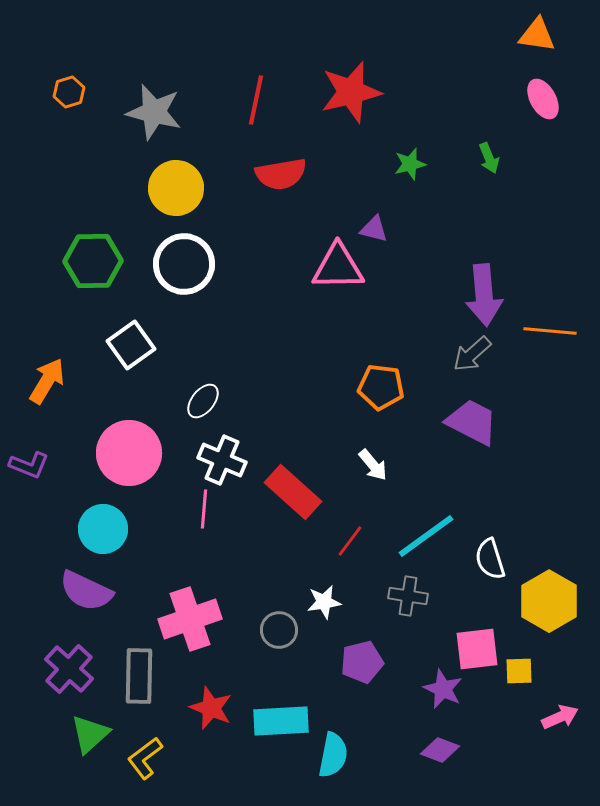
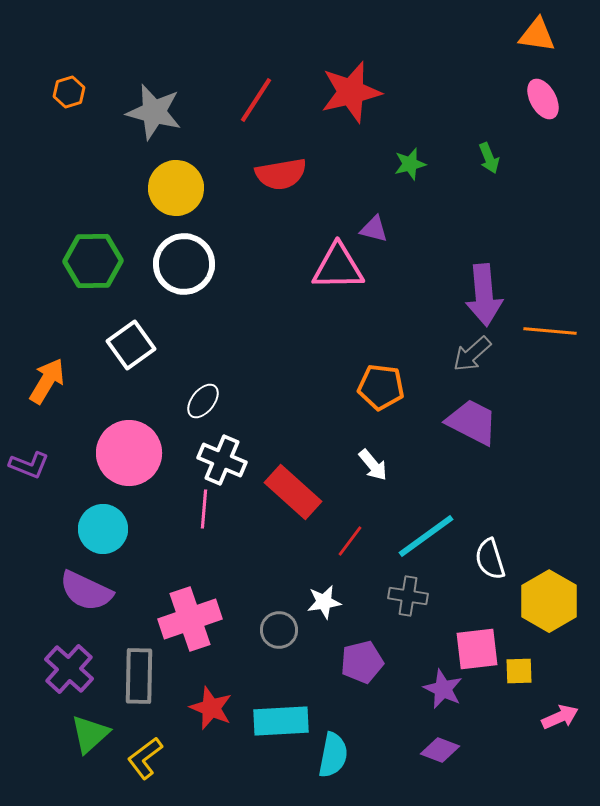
red line at (256, 100): rotated 21 degrees clockwise
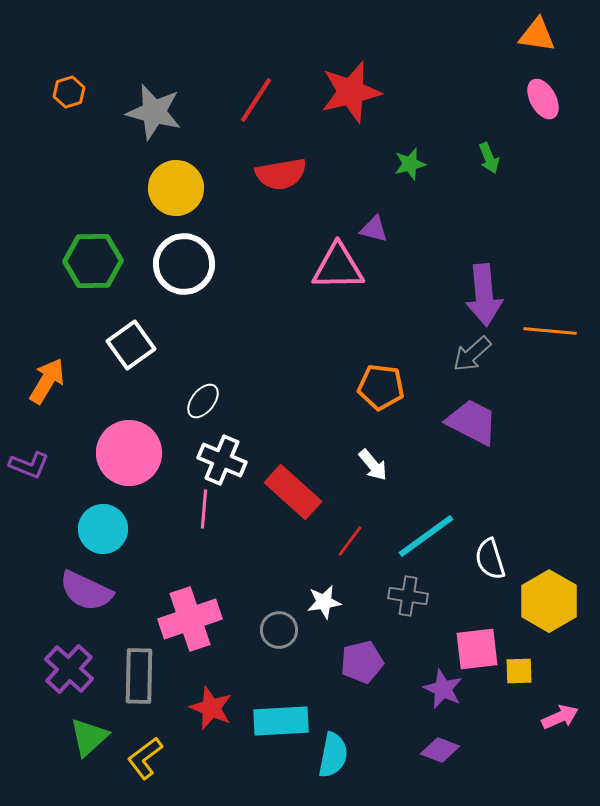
green triangle at (90, 734): moved 1 px left, 3 px down
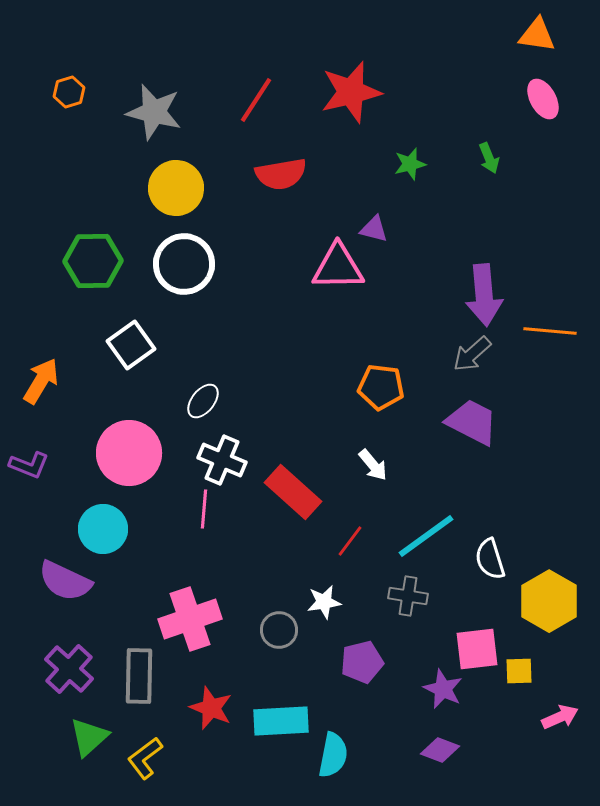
orange arrow at (47, 381): moved 6 px left
purple semicircle at (86, 591): moved 21 px left, 10 px up
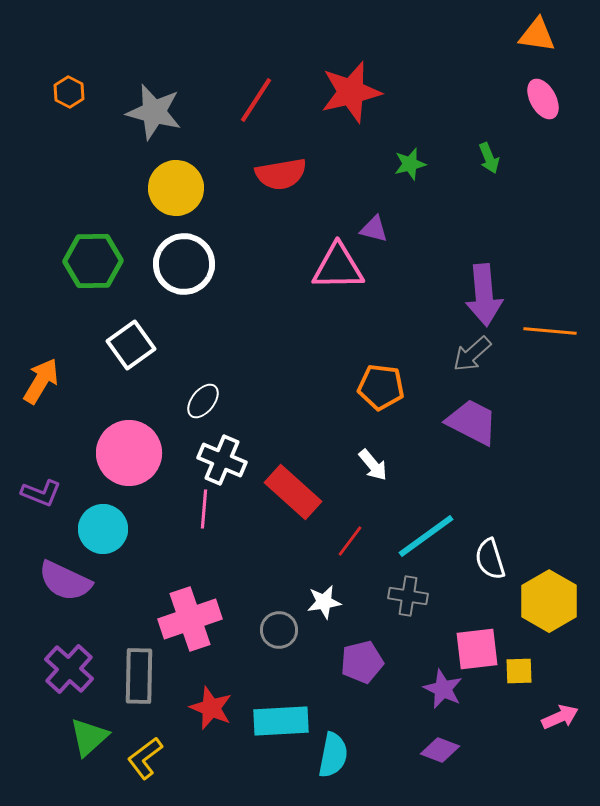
orange hexagon at (69, 92): rotated 16 degrees counterclockwise
purple L-shape at (29, 465): moved 12 px right, 28 px down
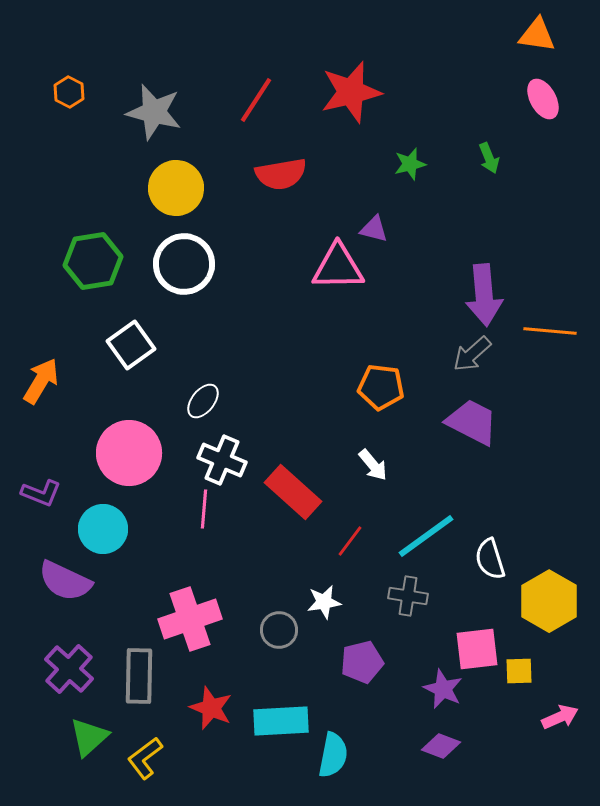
green hexagon at (93, 261): rotated 8 degrees counterclockwise
purple diamond at (440, 750): moved 1 px right, 4 px up
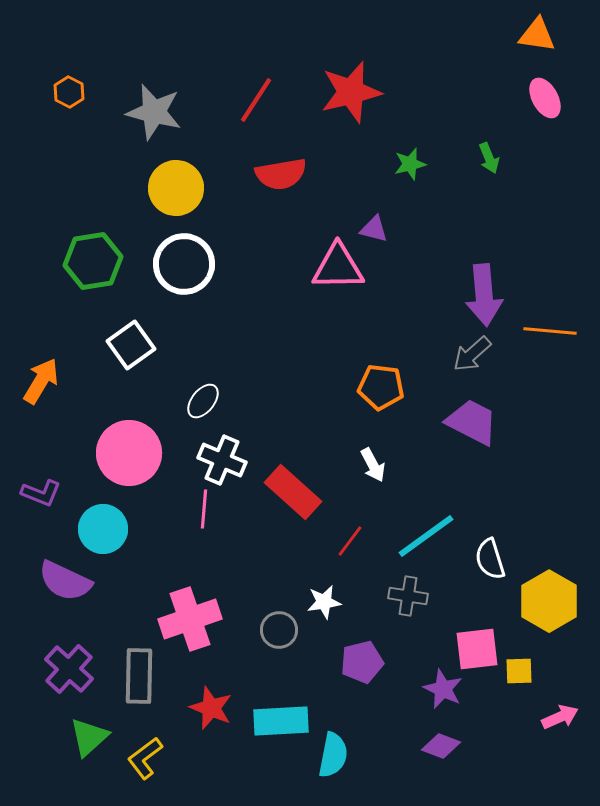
pink ellipse at (543, 99): moved 2 px right, 1 px up
white arrow at (373, 465): rotated 12 degrees clockwise
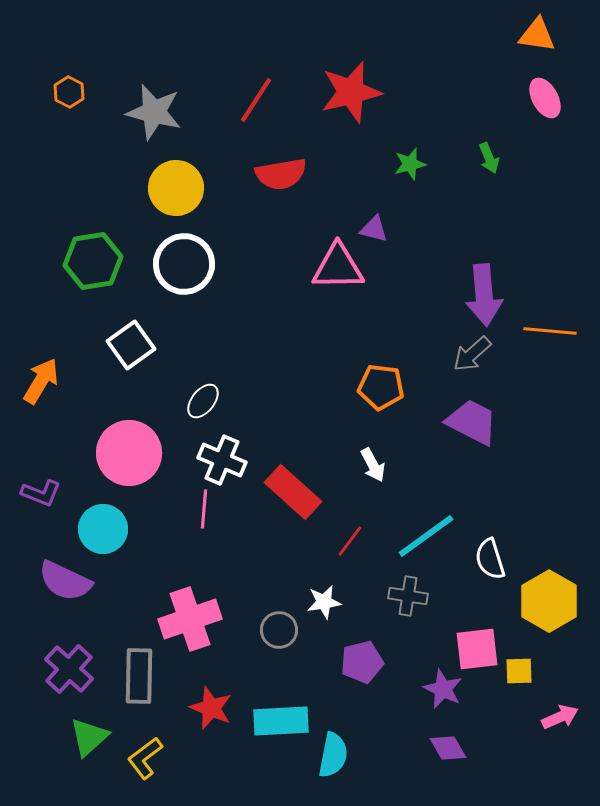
purple diamond at (441, 746): moved 7 px right, 2 px down; rotated 39 degrees clockwise
